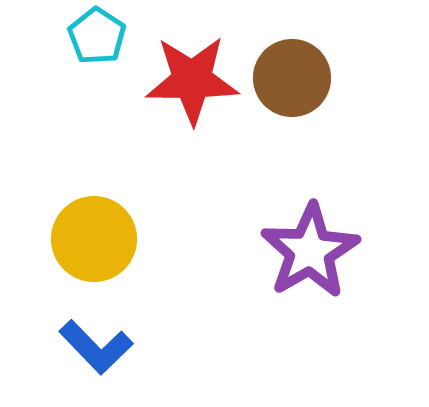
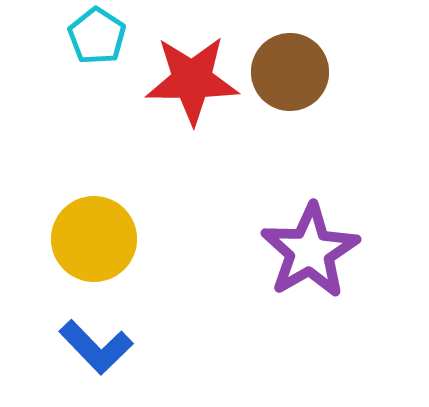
brown circle: moved 2 px left, 6 px up
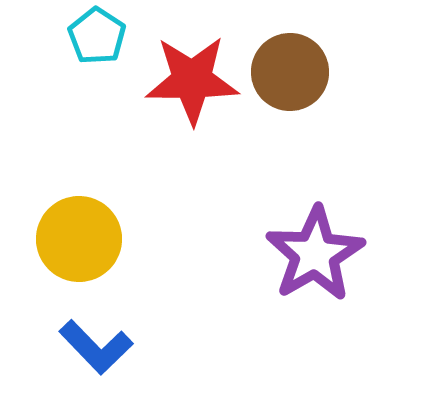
yellow circle: moved 15 px left
purple star: moved 5 px right, 3 px down
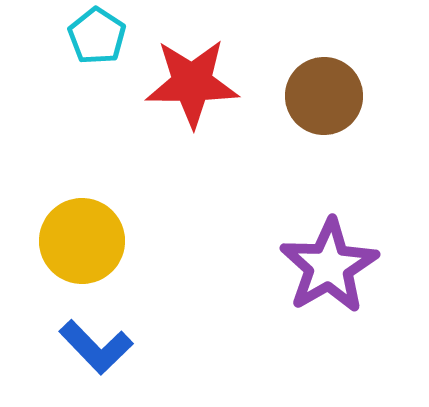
brown circle: moved 34 px right, 24 px down
red star: moved 3 px down
yellow circle: moved 3 px right, 2 px down
purple star: moved 14 px right, 12 px down
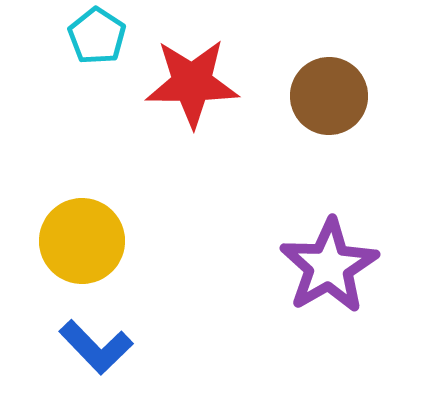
brown circle: moved 5 px right
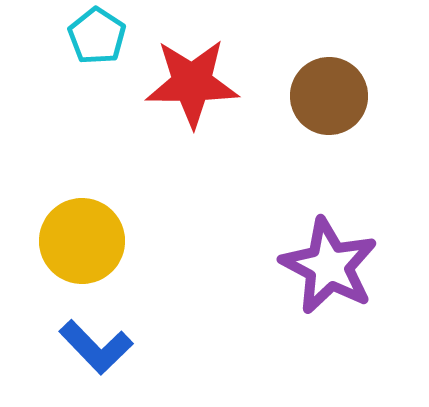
purple star: rotated 14 degrees counterclockwise
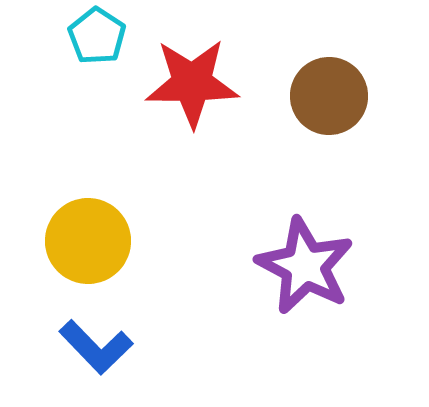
yellow circle: moved 6 px right
purple star: moved 24 px left
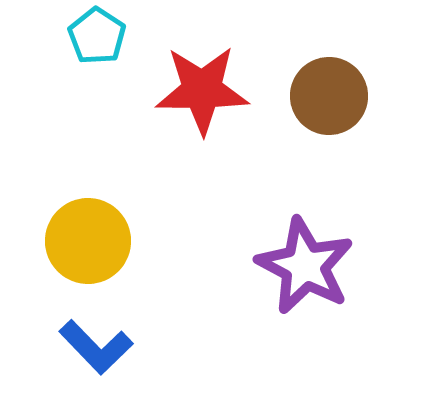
red star: moved 10 px right, 7 px down
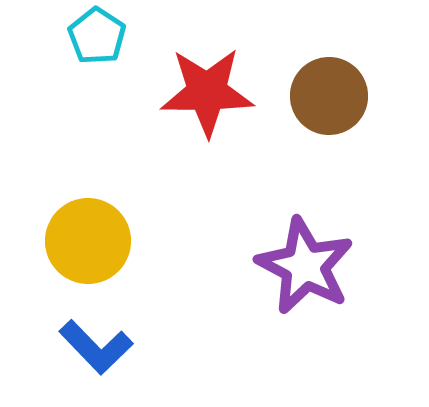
red star: moved 5 px right, 2 px down
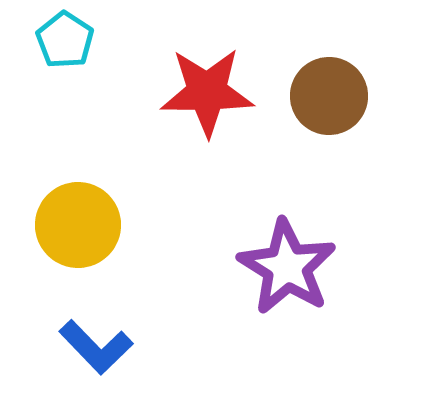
cyan pentagon: moved 32 px left, 4 px down
yellow circle: moved 10 px left, 16 px up
purple star: moved 18 px left, 1 px down; rotated 4 degrees clockwise
